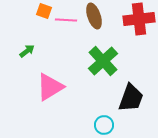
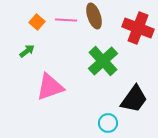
orange square: moved 7 px left, 11 px down; rotated 21 degrees clockwise
red cross: moved 1 px left, 9 px down; rotated 28 degrees clockwise
pink triangle: rotated 12 degrees clockwise
black trapezoid: moved 3 px right, 1 px down; rotated 16 degrees clockwise
cyan circle: moved 4 px right, 2 px up
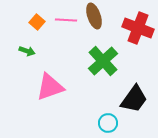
green arrow: rotated 56 degrees clockwise
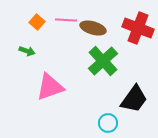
brown ellipse: moved 1 px left, 12 px down; rotated 55 degrees counterclockwise
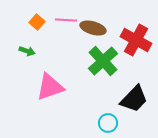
red cross: moved 2 px left, 12 px down; rotated 8 degrees clockwise
black trapezoid: rotated 8 degrees clockwise
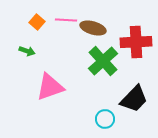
red cross: moved 2 px down; rotated 32 degrees counterclockwise
cyan circle: moved 3 px left, 4 px up
